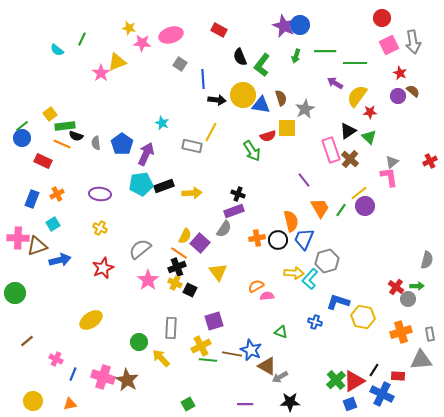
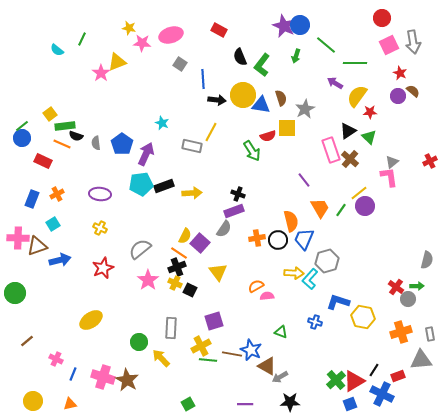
green line at (325, 51): moved 1 px right, 6 px up; rotated 40 degrees clockwise
red rectangle at (398, 376): rotated 24 degrees counterclockwise
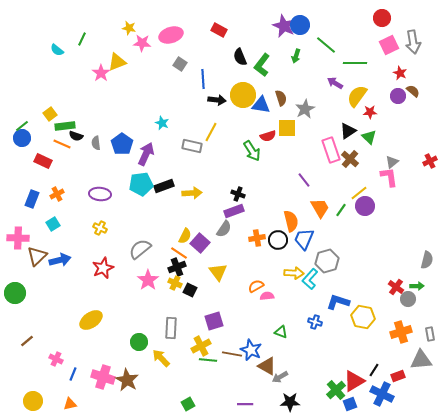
brown triangle at (37, 246): moved 10 px down; rotated 25 degrees counterclockwise
green cross at (336, 380): moved 10 px down
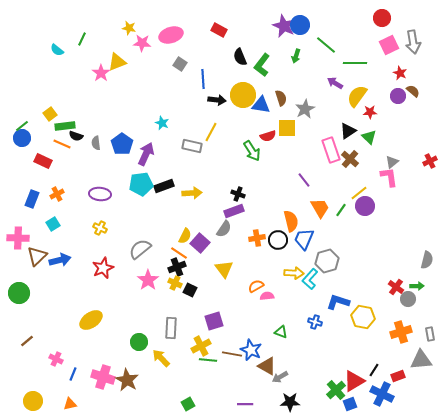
yellow triangle at (218, 272): moved 6 px right, 3 px up
green circle at (15, 293): moved 4 px right
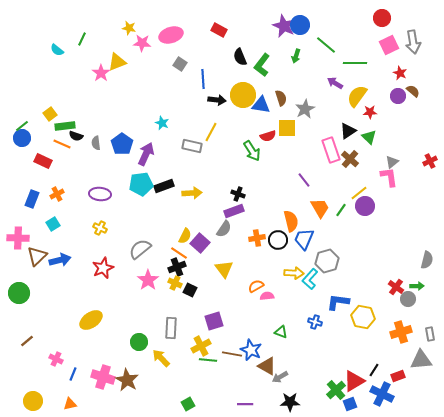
blue L-shape at (338, 302): rotated 10 degrees counterclockwise
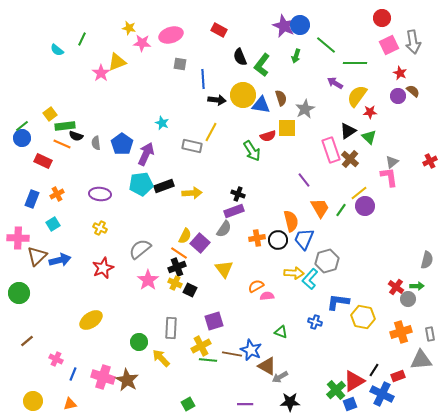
gray square at (180, 64): rotated 24 degrees counterclockwise
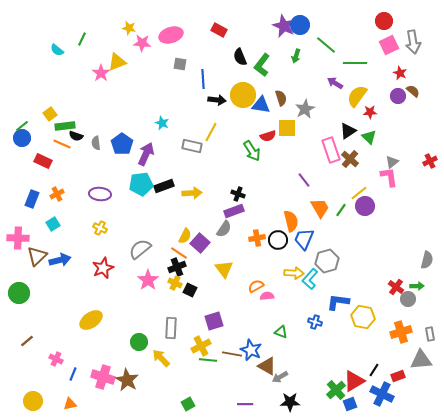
red circle at (382, 18): moved 2 px right, 3 px down
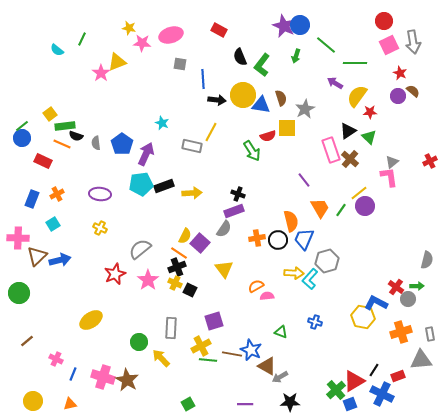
red star at (103, 268): moved 12 px right, 6 px down
blue L-shape at (338, 302): moved 38 px right, 1 px down; rotated 20 degrees clockwise
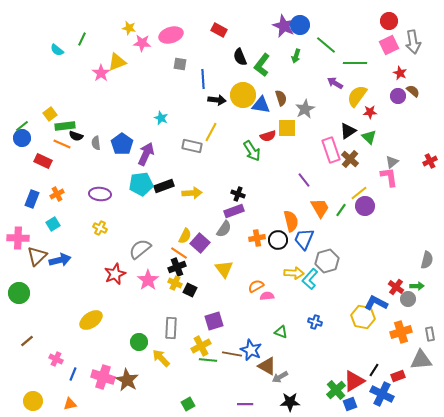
red circle at (384, 21): moved 5 px right
cyan star at (162, 123): moved 1 px left, 5 px up
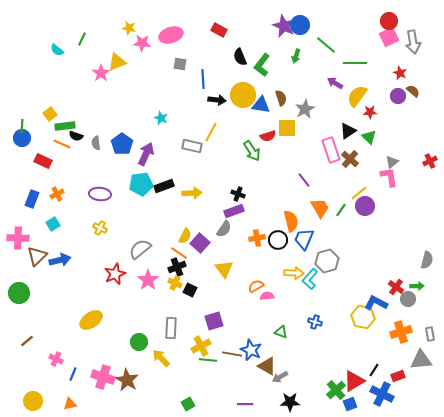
pink square at (389, 45): moved 8 px up
green line at (22, 126): rotated 48 degrees counterclockwise
